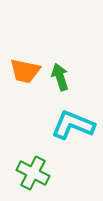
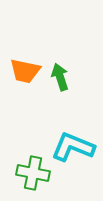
cyan L-shape: moved 22 px down
green cross: rotated 16 degrees counterclockwise
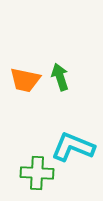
orange trapezoid: moved 9 px down
green cross: moved 4 px right; rotated 8 degrees counterclockwise
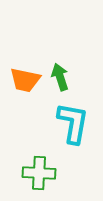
cyan L-shape: moved 24 px up; rotated 78 degrees clockwise
green cross: moved 2 px right
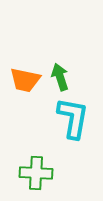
cyan L-shape: moved 5 px up
green cross: moved 3 px left
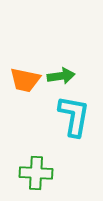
green arrow: moved 1 px right, 1 px up; rotated 100 degrees clockwise
cyan L-shape: moved 1 px right, 2 px up
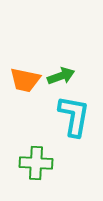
green arrow: rotated 12 degrees counterclockwise
green cross: moved 10 px up
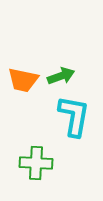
orange trapezoid: moved 2 px left
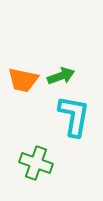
green cross: rotated 16 degrees clockwise
